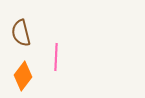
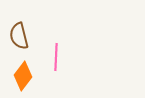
brown semicircle: moved 2 px left, 3 px down
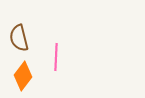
brown semicircle: moved 2 px down
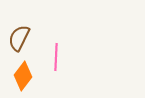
brown semicircle: rotated 40 degrees clockwise
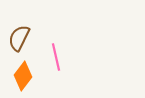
pink line: rotated 16 degrees counterclockwise
